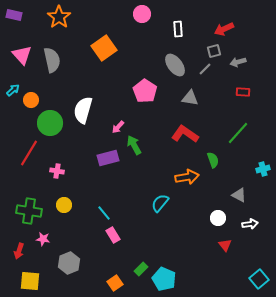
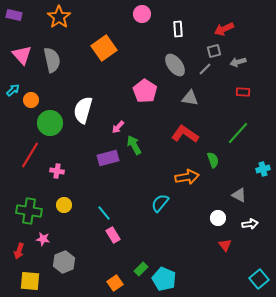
red line at (29, 153): moved 1 px right, 2 px down
gray hexagon at (69, 263): moved 5 px left, 1 px up
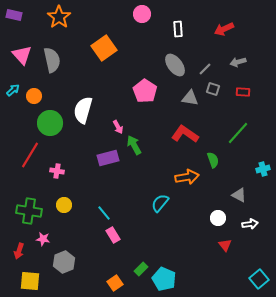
gray square at (214, 51): moved 1 px left, 38 px down; rotated 32 degrees clockwise
orange circle at (31, 100): moved 3 px right, 4 px up
pink arrow at (118, 127): rotated 72 degrees counterclockwise
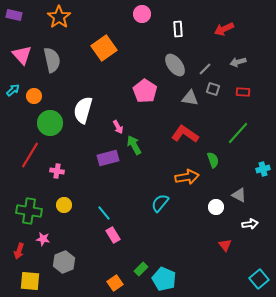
white circle at (218, 218): moved 2 px left, 11 px up
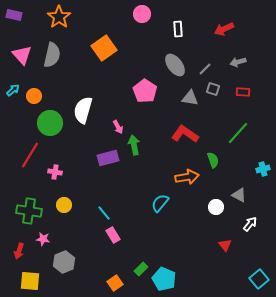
gray semicircle at (52, 60): moved 5 px up; rotated 25 degrees clockwise
green arrow at (134, 145): rotated 18 degrees clockwise
pink cross at (57, 171): moved 2 px left, 1 px down
white arrow at (250, 224): rotated 42 degrees counterclockwise
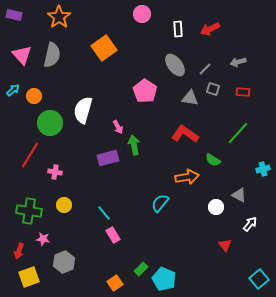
red arrow at (224, 29): moved 14 px left
green semicircle at (213, 160): rotated 140 degrees clockwise
yellow square at (30, 281): moved 1 px left, 4 px up; rotated 25 degrees counterclockwise
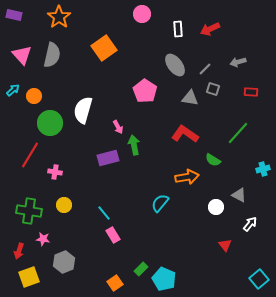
red rectangle at (243, 92): moved 8 px right
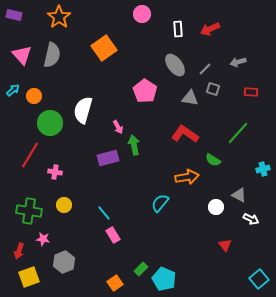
white arrow at (250, 224): moved 1 px right, 5 px up; rotated 77 degrees clockwise
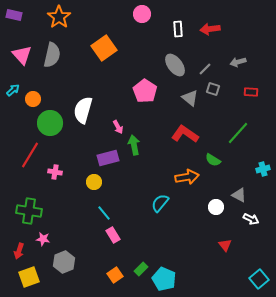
red arrow at (210, 29): rotated 18 degrees clockwise
orange circle at (34, 96): moved 1 px left, 3 px down
gray triangle at (190, 98): rotated 30 degrees clockwise
yellow circle at (64, 205): moved 30 px right, 23 px up
orange square at (115, 283): moved 8 px up
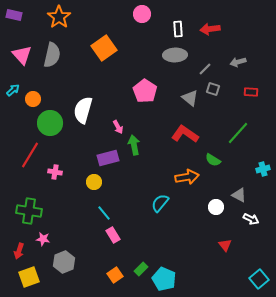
gray ellipse at (175, 65): moved 10 px up; rotated 55 degrees counterclockwise
